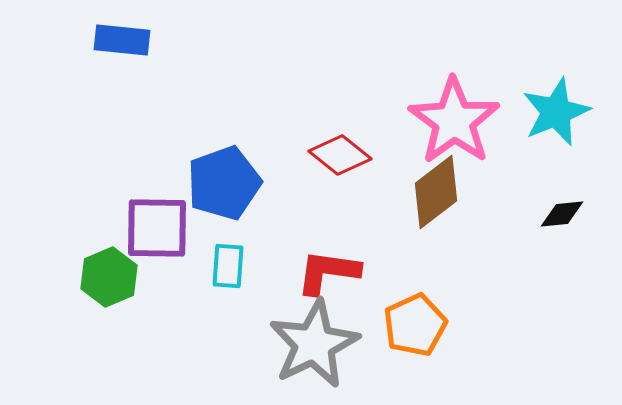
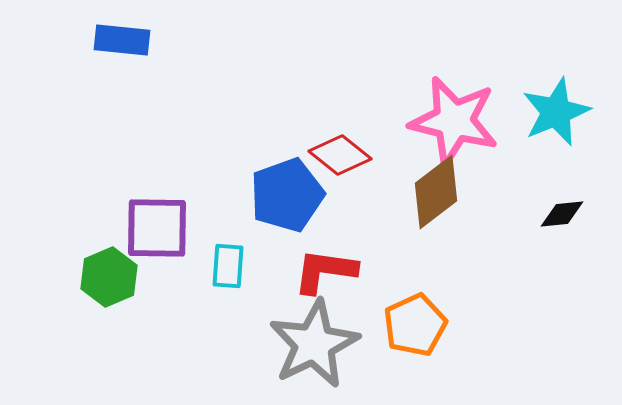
pink star: rotated 22 degrees counterclockwise
blue pentagon: moved 63 px right, 12 px down
red L-shape: moved 3 px left, 1 px up
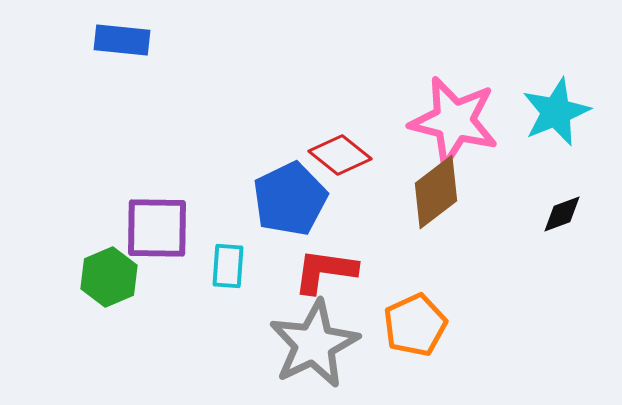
blue pentagon: moved 3 px right, 4 px down; rotated 6 degrees counterclockwise
black diamond: rotated 15 degrees counterclockwise
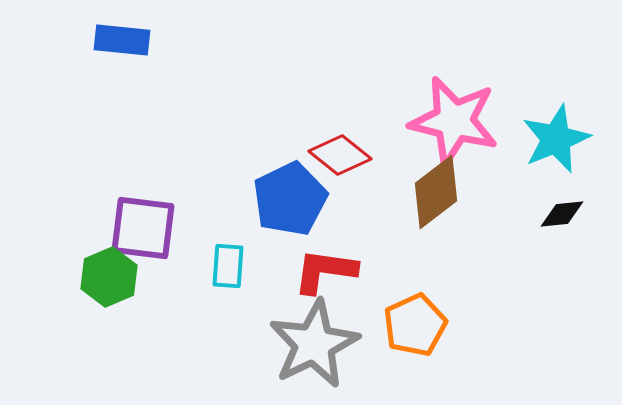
cyan star: moved 27 px down
black diamond: rotated 15 degrees clockwise
purple square: moved 14 px left; rotated 6 degrees clockwise
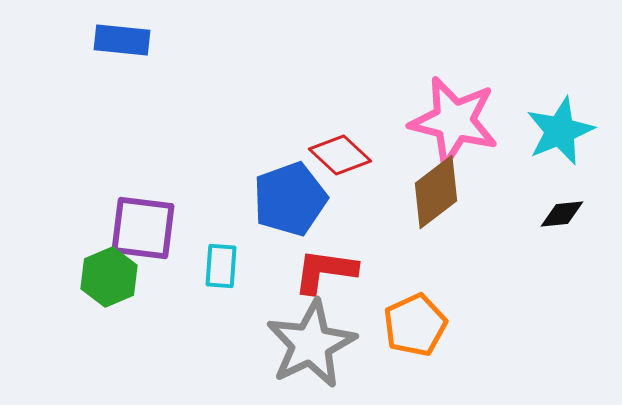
cyan star: moved 4 px right, 8 px up
red diamond: rotated 4 degrees clockwise
blue pentagon: rotated 6 degrees clockwise
cyan rectangle: moved 7 px left
gray star: moved 3 px left
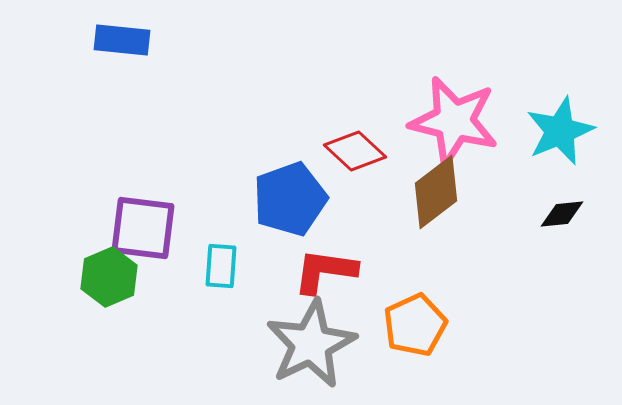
red diamond: moved 15 px right, 4 px up
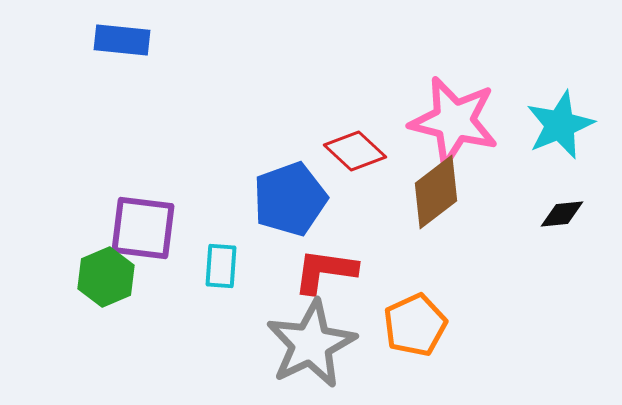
cyan star: moved 6 px up
green hexagon: moved 3 px left
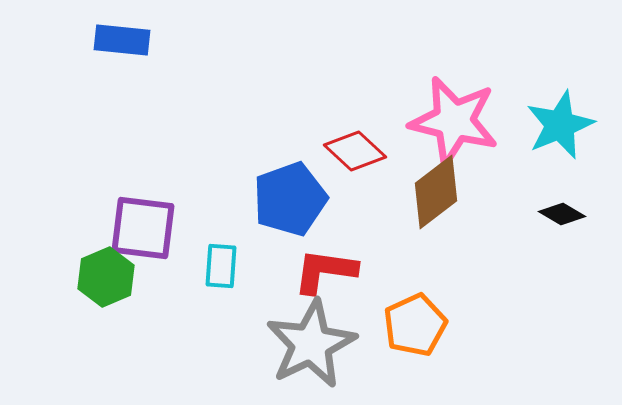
black diamond: rotated 36 degrees clockwise
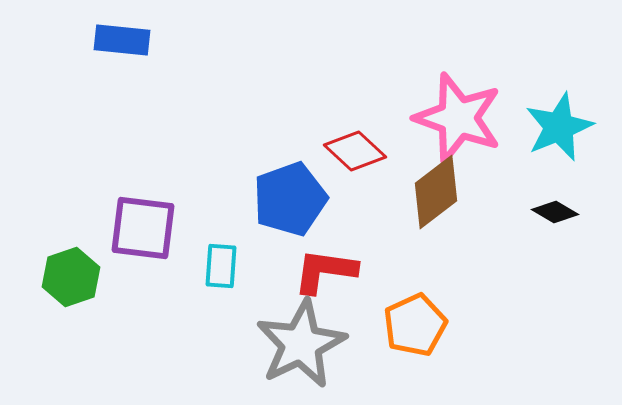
pink star: moved 4 px right, 3 px up; rotated 6 degrees clockwise
cyan star: moved 1 px left, 2 px down
black diamond: moved 7 px left, 2 px up
green hexagon: moved 35 px left; rotated 4 degrees clockwise
gray star: moved 10 px left
